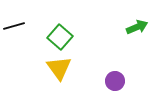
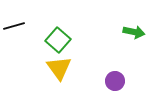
green arrow: moved 3 px left, 5 px down; rotated 35 degrees clockwise
green square: moved 2 px left, 3 px down
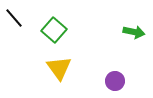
black line: moved 8 px up; rotated 65 degrees clockwise
green square: moved 4 px left, 10 px up
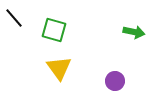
green square: rotated 25 degrees counterclockwise
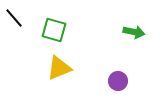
yellow triangle: rotated 44 degrees clockwise
purple circle: moved 3 px right
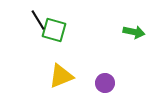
black line: moved 24 px right, 2 px down; rotated 10 degrees clockwise
yellow triangle: moved 2 px right, 8 px down
purple circle: moved 13 px left, 2 px down
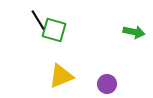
purple circle: moved 2 px right, 1 px down
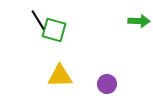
green arrow: moved 5 px right, 11 px up; rotated 10 degrees counterclockwise
yellow triangle: moved 1 px left; rotated 20 degrees clockwise
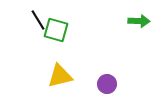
green square: moved 2 px right
yellow triangle: rotated 12 degrees counterclockwise
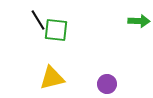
green square: rotated 10 degrees counterclockwise
yellow triangle: moved 8 px left, 2 px down
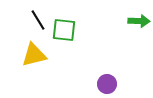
green square: moved 8 px right
yellow triangle: moved 18 px left, 23 px up
